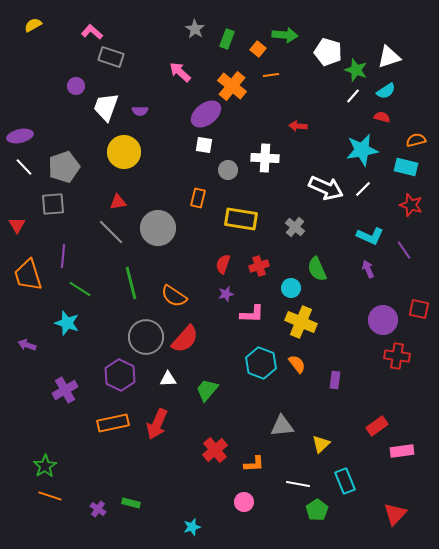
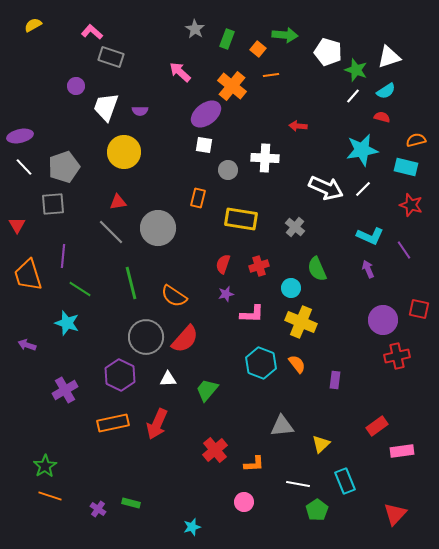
red cross at (397, 356): rotated 20 degrees counterclockwise
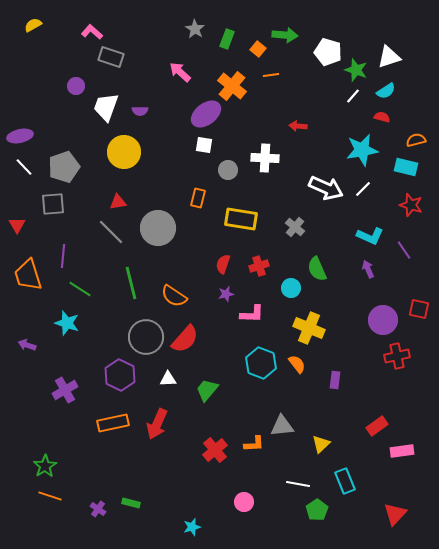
yellow cross at (301, 322): moved 8 px right, 6 px down
orange L-shape at (254, 464): moved 20 px up
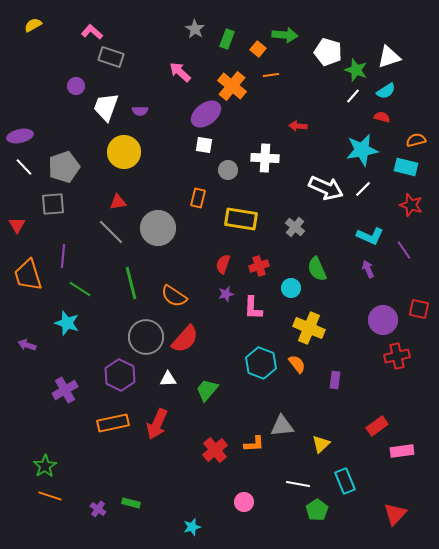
pink L-shape at (252, 314): moved 1 px right, 6 px up; rotated 90 degrees clockwise
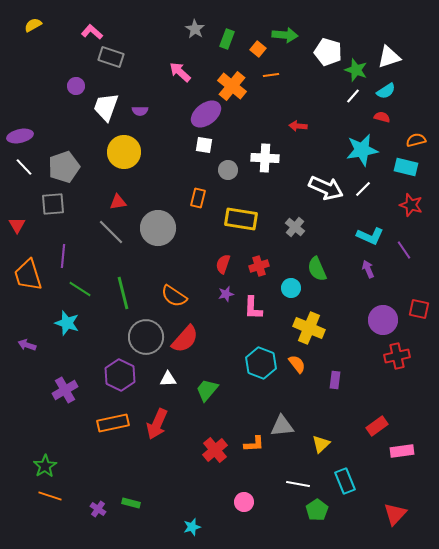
green line at (131, 283): moved 8 px left, 10 px down
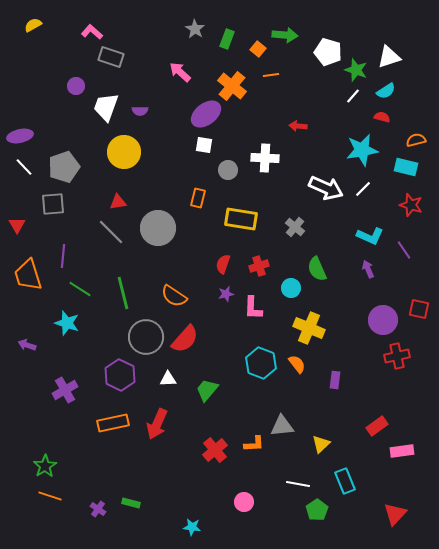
cyan star at (192, 527): rotated 24 degrees clockwise
